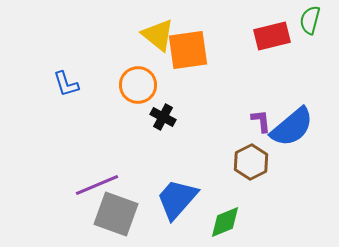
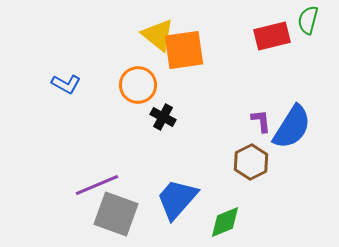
green semicircle: moved 2 px left
orange square: moved 4 px left
blue L-shape: rotated 44 degrees counterclockwise
blue semicircle: rotated 18 degrees counterclockwise
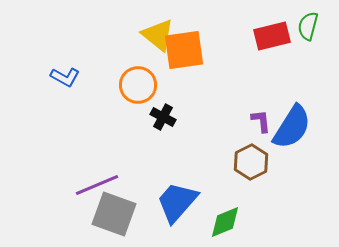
green semicircle: moved 6 px down
blue L-shape: moved 1 px left, 7 px up
blue trapezoid: moved 3 px down
gray square: moved 2 px left
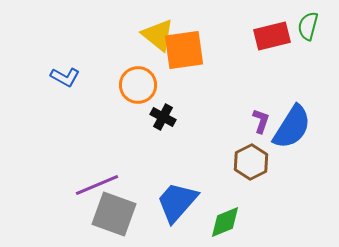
purple L-shape: rotated 25 degrees clockwise
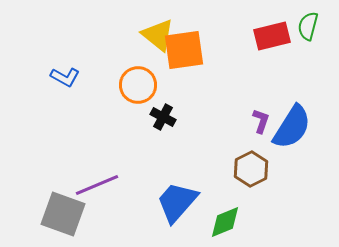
brown hexagon: moved 7 px down
gray square: moved 51 px left
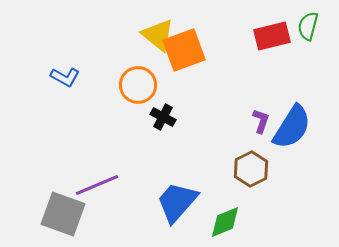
orange square: rotated 12 degrees counterclockwise
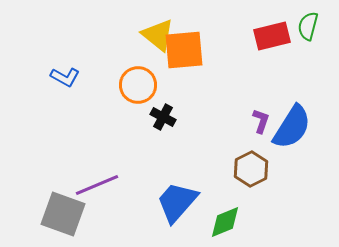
orange square: rotated 15 degrees clockwise
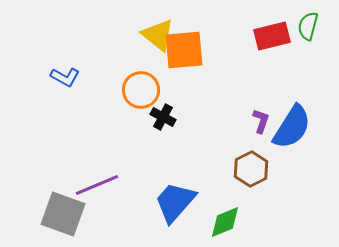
orange circle: moved 3 px right, 5 px down
blue trapezoid: moved 2 px left
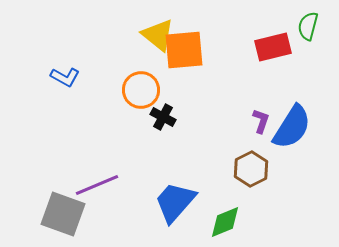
red rectangle: moved 1 px right, 11 px down
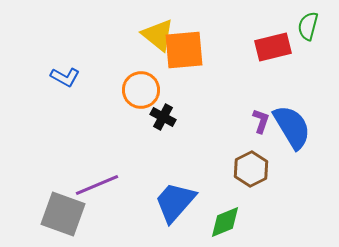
blue semicircle: rotated 63 degrees counterclockwise
